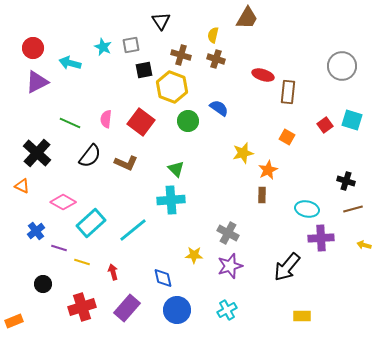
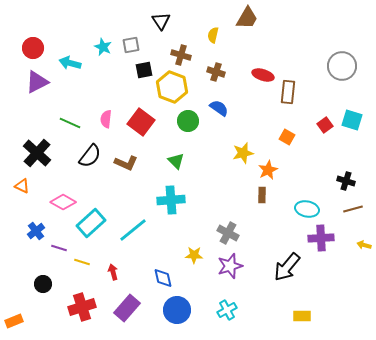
brown cross at (216, 59): moved 13 px down
green triangle at (176, 169): moved 8 px up
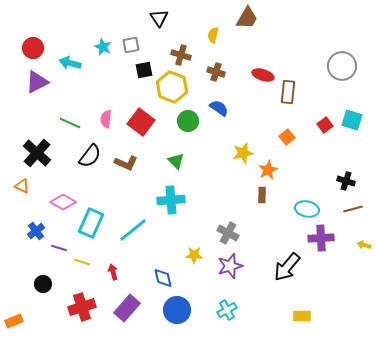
black triangle at (161, 21): moved 2 px left, 3 px up
orange square at (287, 137): rotated 21 degrees clockwise
cyan rectangle at (91, 223): rotated 24 degrees counterclockwise
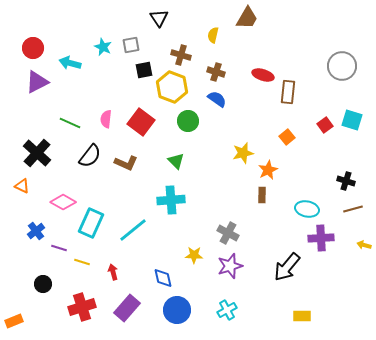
blue semicircle at (219, 108): moved 2 px left, 9 px up
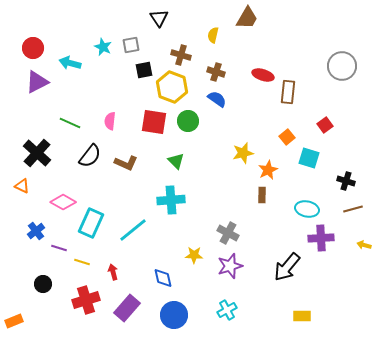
pink semicircle at (106, 119): moved 4 px right, 2 px down
cyan square at (352, 120): moved 43 px left, 38 px down
red square at (141, 122): moved 13 px right; rotated 28 degrees counterclockwise
red cross at (82, 307): moved 4 px right, 7 px up
blue circle at (177, 310): moved 3 px left, 5 px down
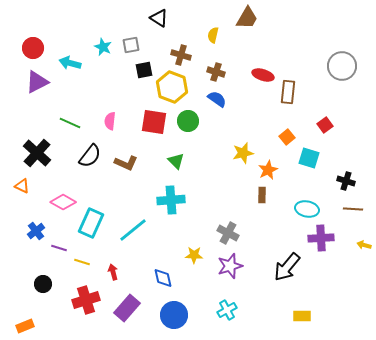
black triangle at (159, 18): rotated 24 degrees counterclockwise
brown line at (353, 209): rotated 18 degrees clockwise
orange rectangle at (14, 321): moved 11 px right, 5 px down
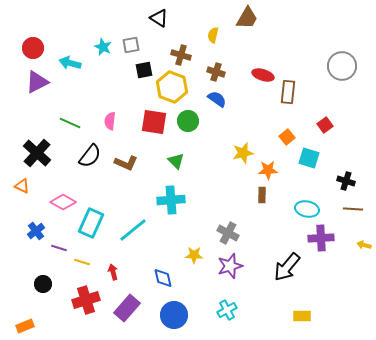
orange star at (268, 170): rotated 24 degrees clockwise
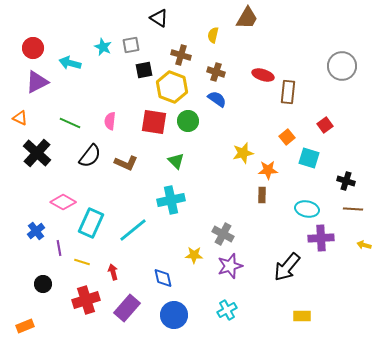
orange triangle at (22, 186): moved 2 px left, 68 px up
cyan cross at (171, 200): rotated 8 degrees counterclockwise
gray cross at (228, 233): moved 5 px left, 1 px down
purple line at (59, 248): rotated 63 degrees clockwise
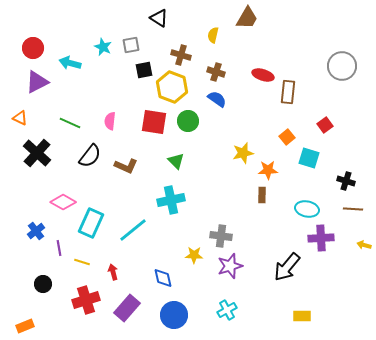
brown L-shape at (126, 163): moved 3 px down
gray cross at (223, 234): moved 2 px left, 2 px down; rotated 20 degrees counterclockwise
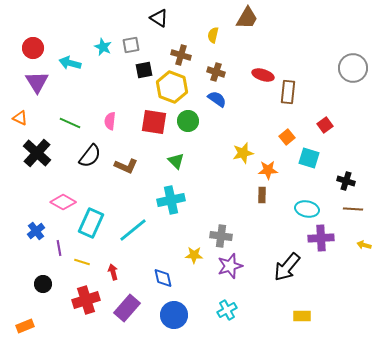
gray circle at (342, 66): moved 11 px right, 2 px down
purple triangle at (37, 82): rotated 35 degrees counterclockwise
